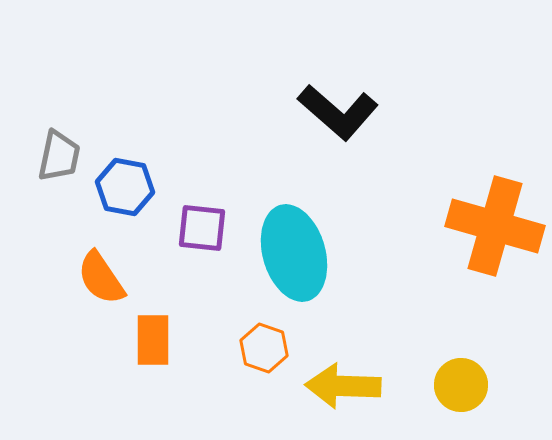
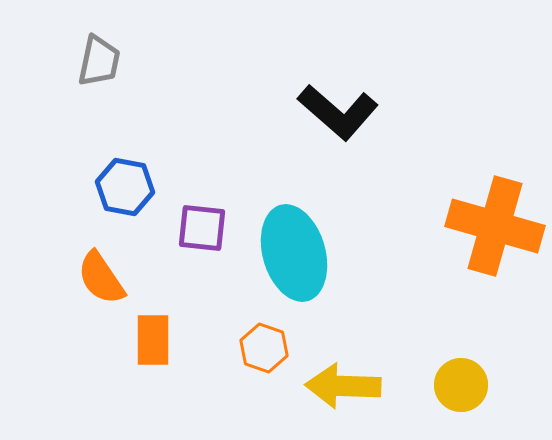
gray trapezoid: moved 40 px right, 95 px up
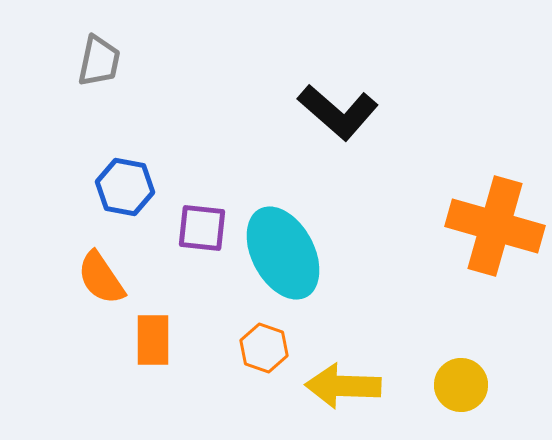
cyan ellipse: moved 11 px left; rotated 12 degrees counterclockwise
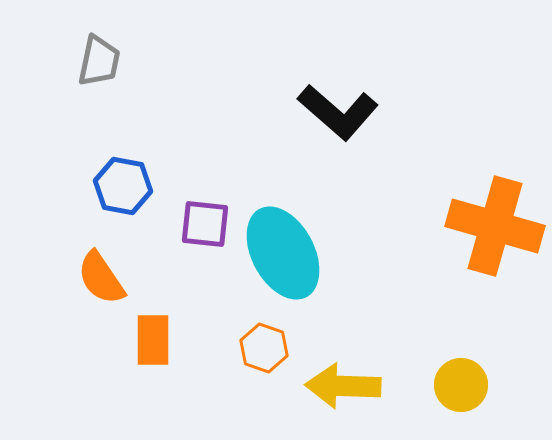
blue hexagon: moved 2 px left, 1 px up
purple square: moved 3 px right, 4 px up
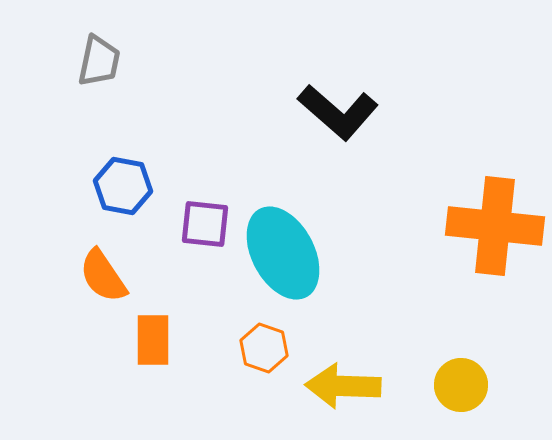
orange cross: rotated 10 degrees counterclockwise
orange semicircle: moved 2 px right, 2 px up
